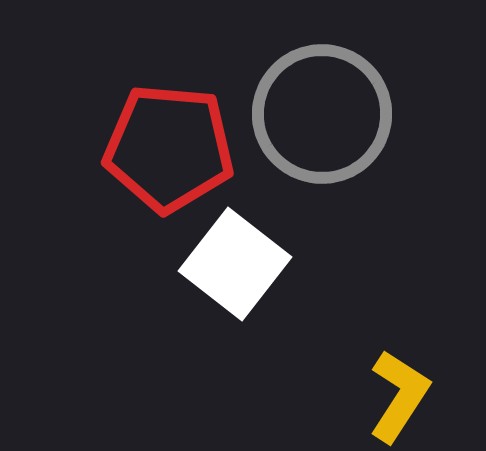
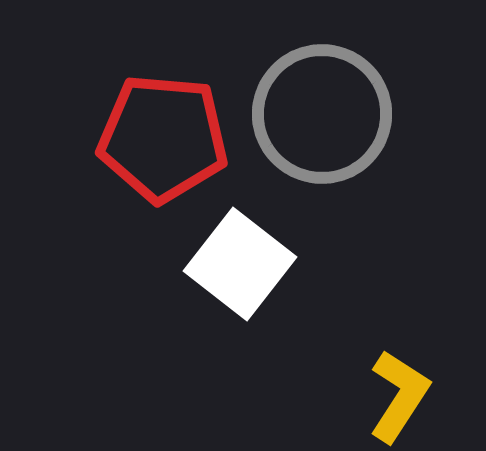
red pentagon: moved 6 px left, 10 px up
white square: moved 5 px right
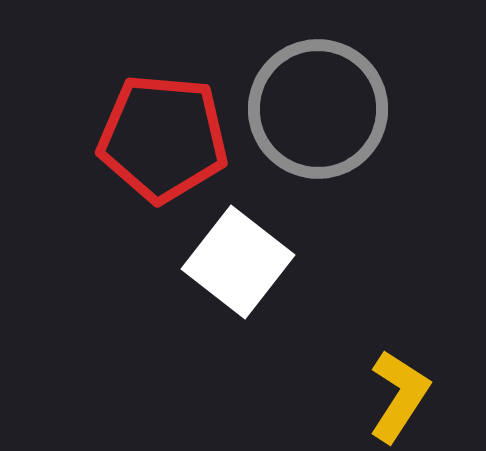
gray circle: moved 4 px left, 5 px up
white square: moved 2 px left, 2 px up
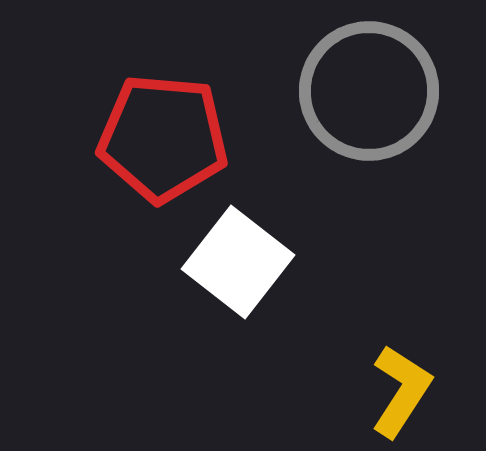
gray circle: moved 51 px right, 18 px up
yellow L-shape: moved 2 px right, 5 px up
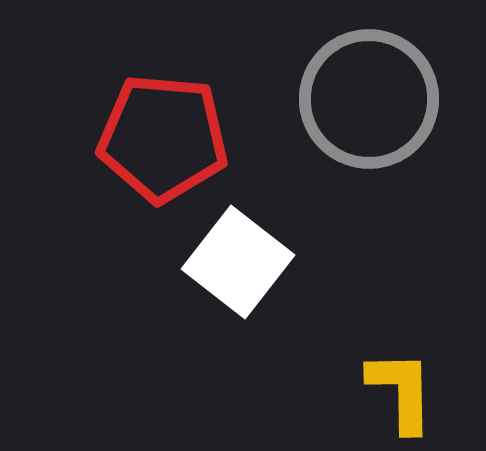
gray circle: moved 8 px down
yellow L-shape: rotated 34 degrees counterclockwise
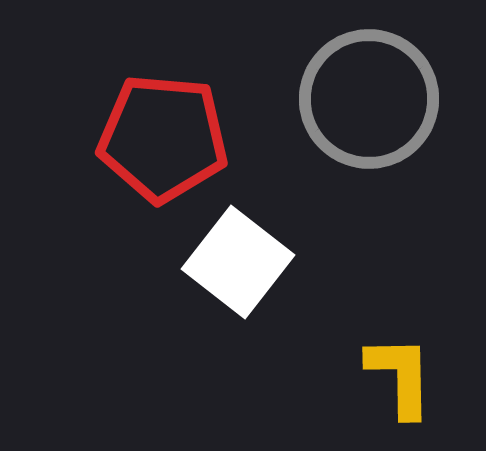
yellow L-shape: moved 1 px left, 15 px up
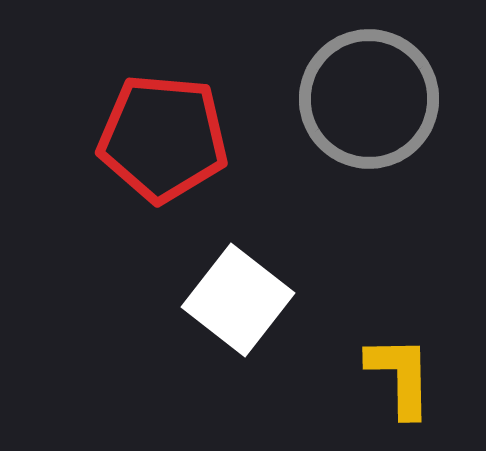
white square: moved 38 px down
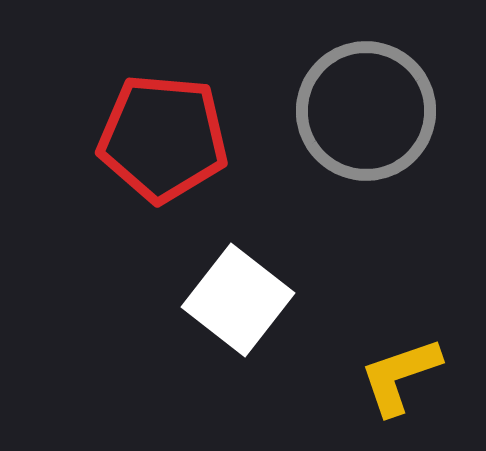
gray circle: moved 3 px left, 12 px down
yellow L-shape: rotated 108 degrees counterclockwise
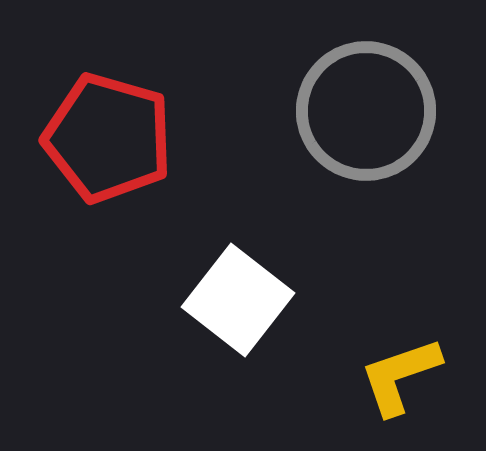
red pentagon: moved 55 px left; rotated 11 degrees clockwise
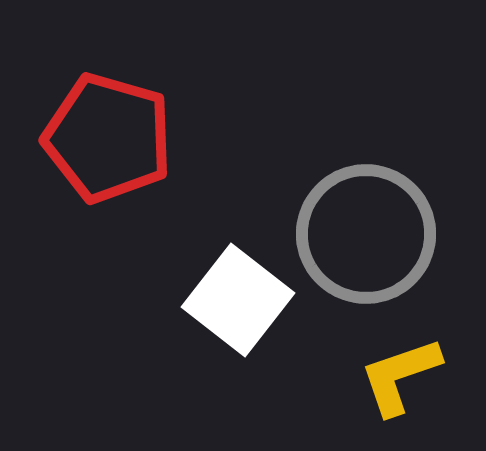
gray circle: moved 123 px down
